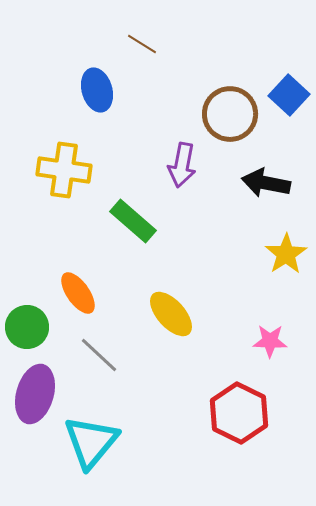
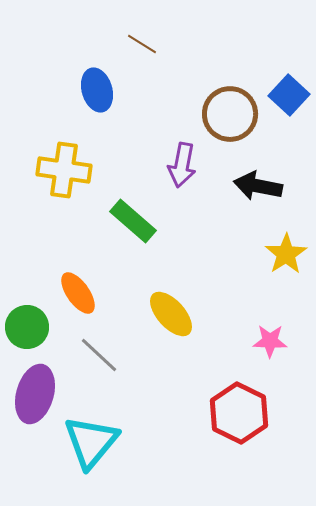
black arrow: moved 8 px left, 3 px down
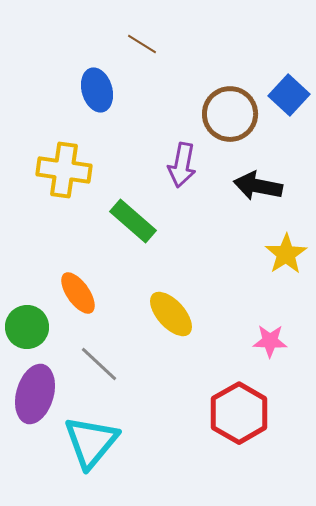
gray line: moved 9 px down
red hexagon: rotated 4 degrees clockwise
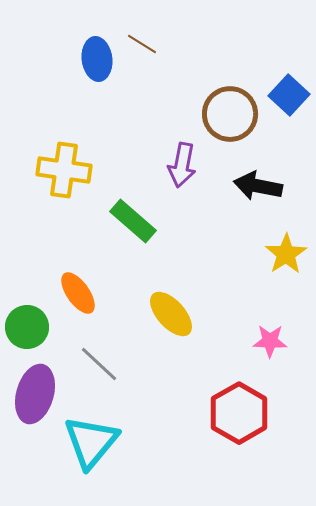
blue ellipse: moved 31 px up; rotated 9 degrees clockwise
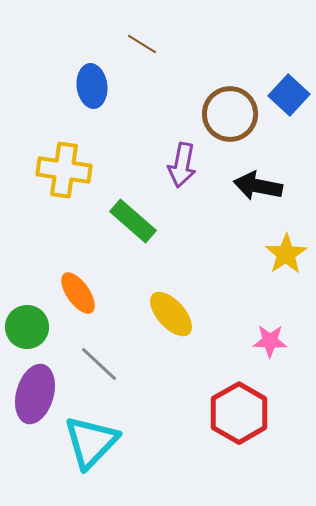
blue ellipse: moved 5 px left, 27 px down
cyan triangle: rotated 4 degrees clockwise
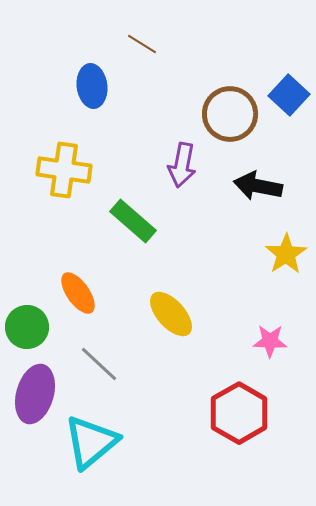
cyan triangle: rotated 6 degrees clockwise
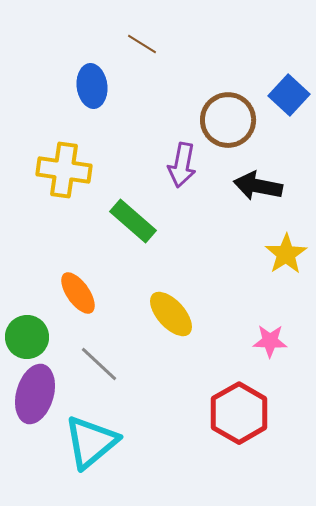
brown circle: moved 2 px left, 6 px down
green circle: moved 10 px down
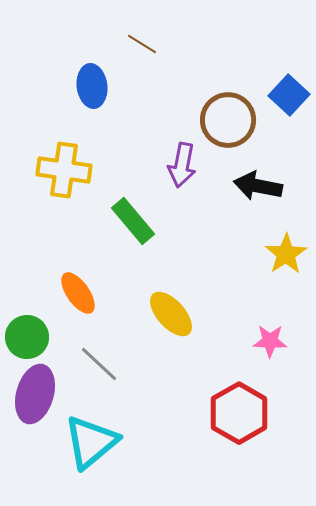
green rectangle: rotated 9 degrees clockwise
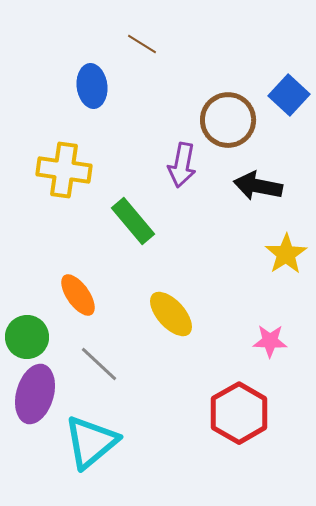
orange ellipse: moved 2 px down
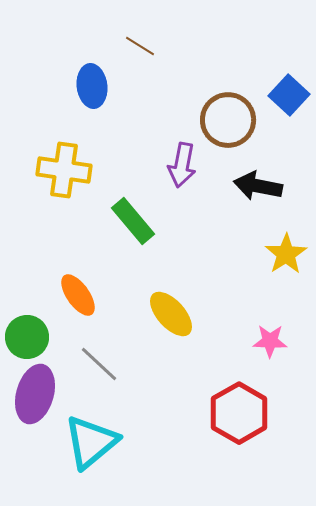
brown line: moved 2 px left, 2 px down
